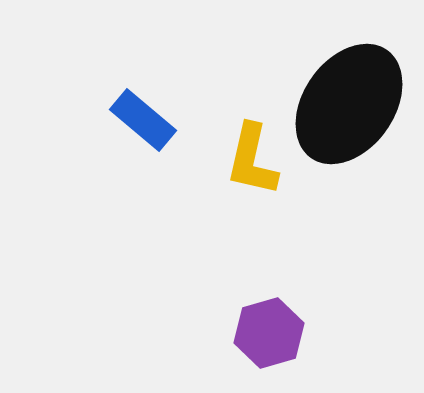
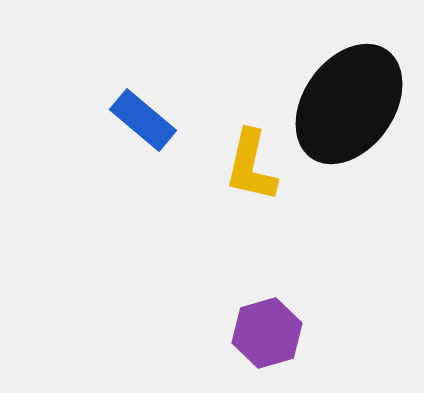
yellow L-shape: moved 1 px left, 6 px down
purple hexagon: moved 2 px left
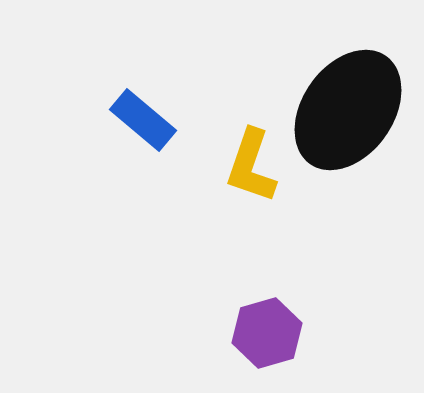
black ellipse: moved 1 px left, 6 px down
yellow L-shape: rotated 6 degrees clockwise
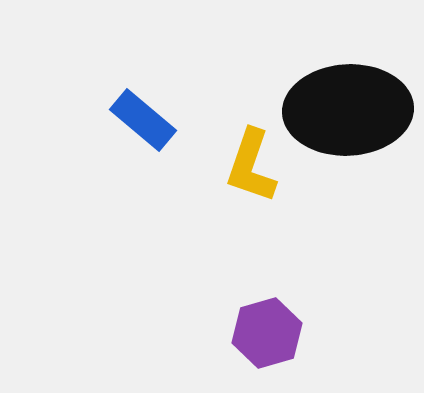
black ellipse: rotated 52 degrees clockwise
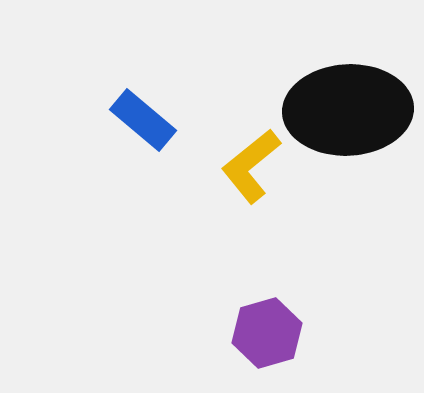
yellow L-shape: rotated 32 degrees clockwise
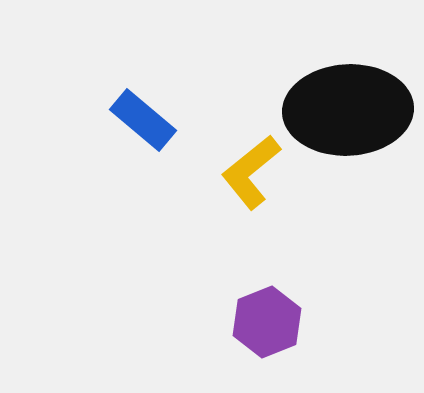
yellow L-shape: moved 6 px down
purple hexagon: moved 11 px up; rotated 6 degrees counterclockwise
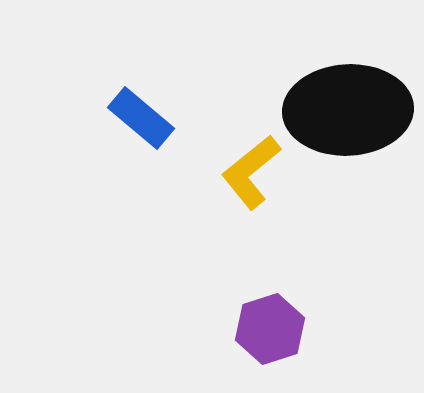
blue rectangle: moved 2 px left, 2 px up
purple hexagon: moved 3 px right, 7 px down; rotated 4 degrees clockwise
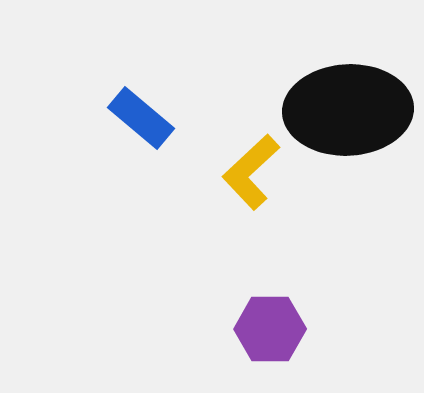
yellow L-shape: rotated 4 degrees counterclockwise
purple hexagon: rotated 18 degrees clockwise
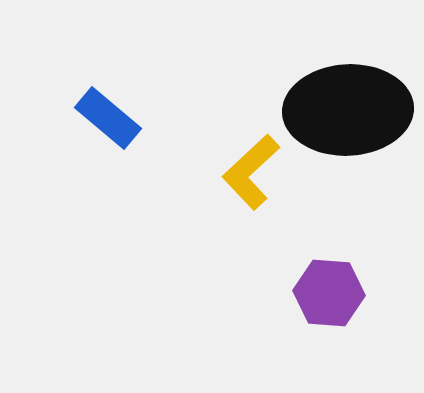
blue rectangle: moved 33 px left
purple hexagon: moved 59 px right, 36 px up; rotated 4 degrees clockwise
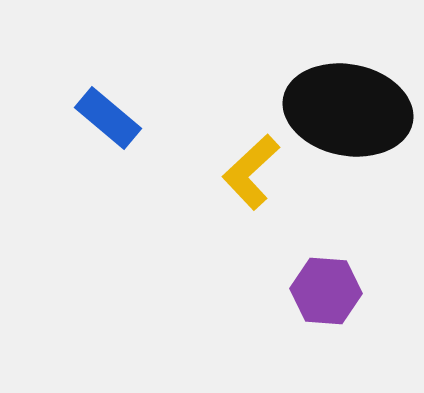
black ellipse: rotated 14 degrees clockwise
purple hexagon: moved 3 px left, 2 px up
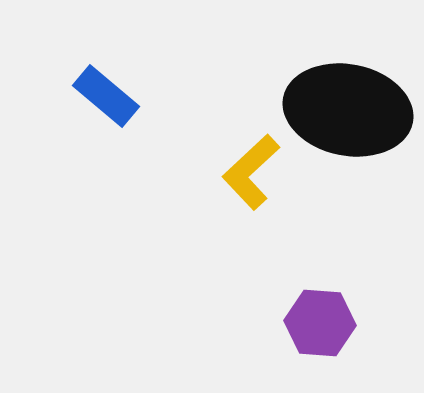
blue rectangle: moved 2 px left, 22 px up
purple hexagon: moved 6 px left, 32 px down
